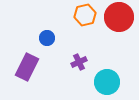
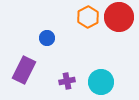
orange hexagon: moved 3 px right, 2 px down; rotated 15 degrees counterclockwise
purple cross: moved 12 px left, 19 px down; rotated 14 degrees clockwise
purple rectangle: moved 3 px left, 3 px down
cyan circle: moved 6 px left
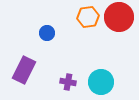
orange hexagon: rotated 20 degrees clockwise
blue circle: moved 5 px up
purple cross: moved 1 px right, 1 px down; rotated 21 degrees clockwise
